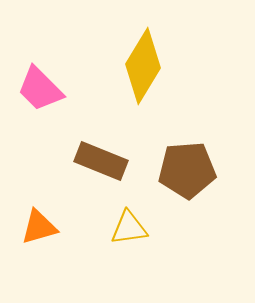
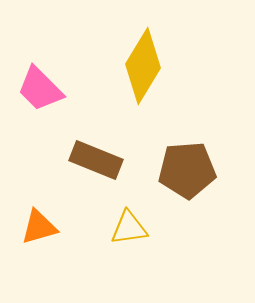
brown rectangle: moved 5 px left, 1 px up
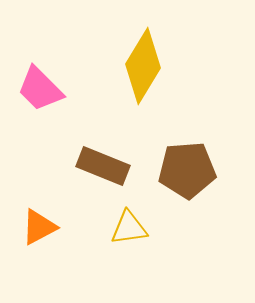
brown rectangle: moved 7 px right, 6 px down
orange triangle: rotated 12 degrees counterclockwise
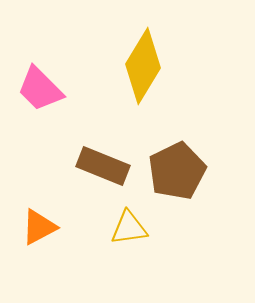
brown pentagon: moved 10 px left, 1 px down; rotated 22 degrees counterclockwise
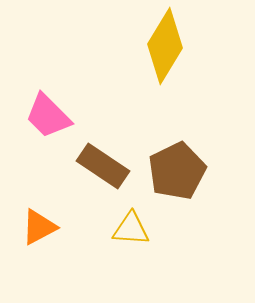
yellow diamond: moved 22 px right, 20 px up
pink trapezoid: moved 8 px right, 27 px down
brown rectangle: rotated 12 degrees clockwise
yellow triangle: moved 2 px right, 1 px down; rotated 12 degrees clockwise
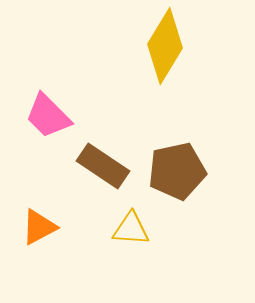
brown pentagon: rotated 14 degrees clockwise
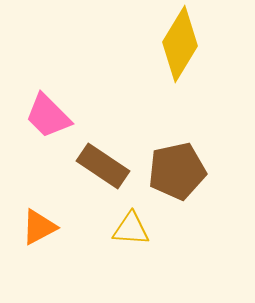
yellow diamond: moved 15 px right, 2 px up
